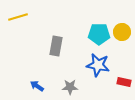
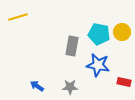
cyan pentagon: rotated 10 degrees clockwise
gray rectangle: moved 16 px right
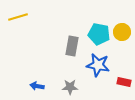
blue arrow: rotated 24 degrees counterclockwise
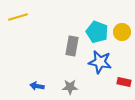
cyan pentagon: moved 2 px left, 2 px up; rotated 10 degrees clockwise
blue star: moved 2 px right, 3 px up
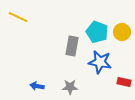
yellow line: rotated 42 degrees clockwise
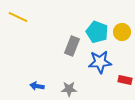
gray rectangle: rotated 12 degrees clockwise
blue star: rotated 15 degrees counterclockwise
red rectangle: moved 1 px right, 2 px up
gray star: moved 1 px left, 2 px down
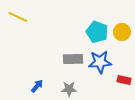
gray rectangle: moved 1 px right, 13 px down; rotated 66 degrees clockwise
red rectangle: moved 1 px left
blue arrow: rotated 120 degrees clockwise
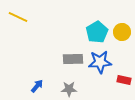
cyan pentagon: rotated 20 degrees clockwise
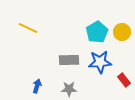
yellow line: moved 10 px right, 11 px down
gray rectangle: moved 4 px left, 1 px down
red rectangle: rotated 40 degrees clockwise
blue arrow: rotated 24 degrees counterclockwise
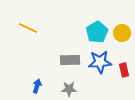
yellow circle: moved 1 px down
gray rectangle: moved 1 px right
red rectangle: moved 10 px up; rotated 24 degrees clockwise
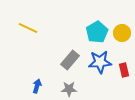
gray rectangle: rotated 48 degrees counterclockwise
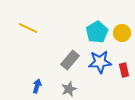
gray star: rotated 21 degrees counterclockwise
